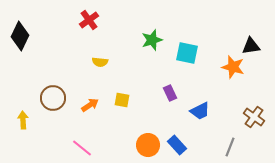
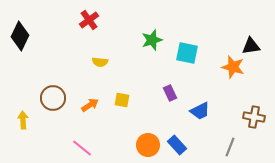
brown cross: rotated 25 degrees counterclockwise
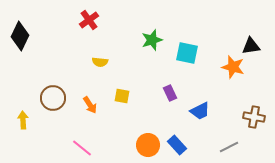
yellow square: moved 4 px up
orange arrow: rotated 90 degrees clockwise
gray line: moved 1 px left; rotated 42 degrees clockwise
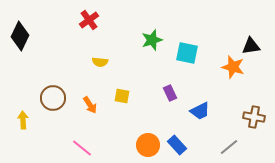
gray line: rotated 12 degrees counterclockwise
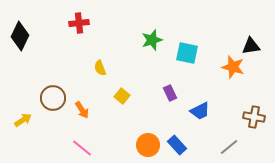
red cross: moved 10 px left, 3 px down; rotated 30 degrees clockwise
yellow semicircle: moved 6 px down; rotated 63 degrees clockwise
yellow square: rotated 28 degrees clockwise
orange arrow: moved 8 px left, 5 px down
yellow arrow: rotated 60 degrees clockwise
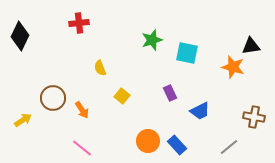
orange circle: moved 4 px up
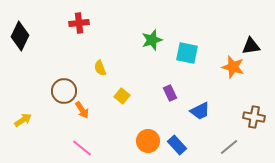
brown circle: moved 11 px right, 7 px up
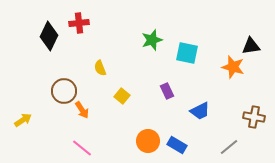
black diamond: moved 29 px right
purple rectangle: moved 3 px left, 2 px up
blue rectangle: rotated 18 degrees counterclockwise
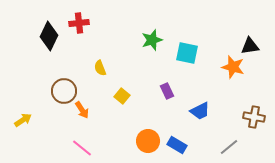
black triangle: moved 1 px left
